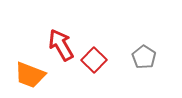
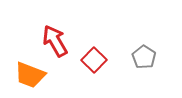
red arrow: moved 6 px left, 4 px up
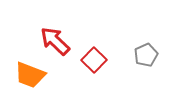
red arrow: rotated 16 degrees counterclockwise
gray pentagon: moved 2 px right, 2 px up; rotated 15 degrees clockwise
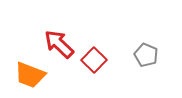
red arrow: moved 4 px right, 3 px down
gray pentagon: rotated 25 degrees counterclockwise
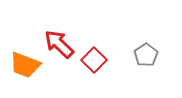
gray pentagon: rotated 15 degrees clockwise
orange trapezoid: moved 5 px left, 10 px up
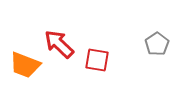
gray pentagon: moved 11 px right, 11 px up
red square: moved 3 px right; rotated 35 degrees counterclockwise
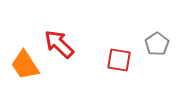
red square: moved 22 px right
orange trapezoid: rotated 36 degrees clockwise
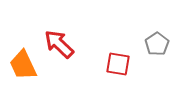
red square: moved 1 px left, 4 px down
orange trapezoid: moved 2 px left; rotated 8 degrees clockwise
